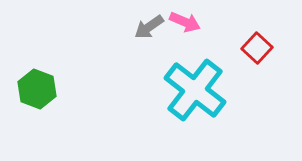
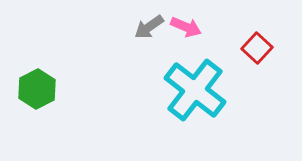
pink arrow: moved 1 px right, 5 px down
green hexagon: rotated 12 degrees clockwise
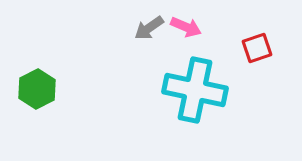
gray arrow: moved 1 px down
red square: rotated 28 degrees clockwise
cyan cross: rotated 26 degrees counterclockwise
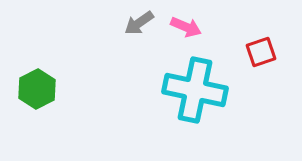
gray arrow: moved 10 px left, 5 px up
red square: moved 4 px right, 4 px down
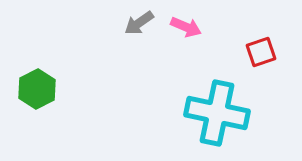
cyan cross: moved 22 px right, 23 px down
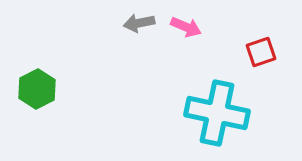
gray arrow: rotated 24 degrees clockwise
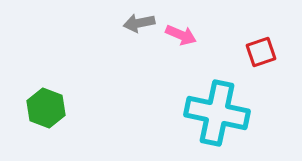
pink arrow: moved 5 px left, 8 px down
green hexagon: moved 9 px right, 19 px down; rotated 12 degrees counterclockwise
